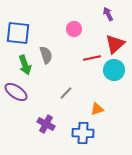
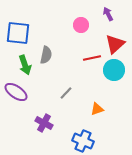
pink circle: moved 7 px right, 4 px up
gray semicircle: rotated 30 degrees clockwise
purple cross: moved 2 px left, 1 px up
blue cross: moved 8 px down; rotated 20 degrees clockwise
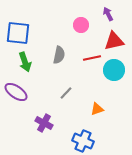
red triangle: moved 1 px left, 3 px up; rotated 30 degrees clockwise
gray semicircle: moved 13 px right
green arrow: moved 3 px up
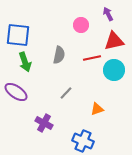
blue square: moved 2 px down
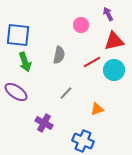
red line: moved 4 px down; rotated 18 degrees counterclockwise
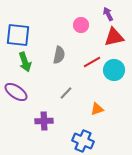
red triangle: moved 4 px up
purple cross: moved 2 px up; rotated 30 degrees counterclockwise
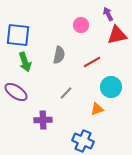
red triangle: moved 3 px right, 2 px up
cyan circle: moved 3 px left, 17 px down
purple cross: moved 1 px left, 1 px up
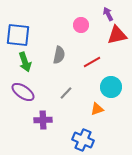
purple ellipse: moved 7 px right
blue cross: moved 1 px up
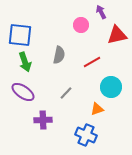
purple arrow: moved 7 px left, 2 px up
blue square: moved 2 px right
blue cross: moved 3 px right, 5 px up
